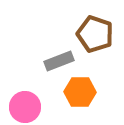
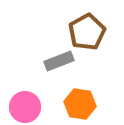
brown pentagon: moved 8 px left, 2 px up; rotated 24 degrees clockwise
orange hexagon: moved 12 px down; rotated 8 degrees clockwise
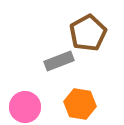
brown pentagon: moved 1 px right, 1 px down
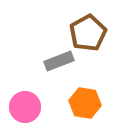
orange hexagon: moved 5 px right, 1 px up
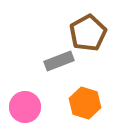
orange hexagon: rotated 8 degrees clockwise
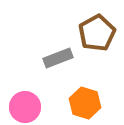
brown pentagon: moved 9 px right
gray rectangle: moved 1 px left, 3 px up
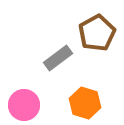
gray rectangle: rotated 16 degrees counterclockwise
pink circle: moved 1 px left, 2 px up
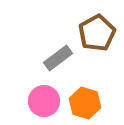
pink circle: moved 20 px right, 4 px up
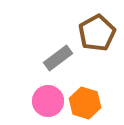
pink circle: moved 4 px right
